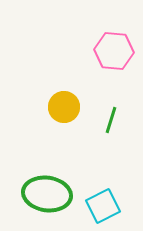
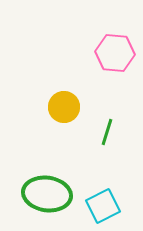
pink hexagon: moved 1 px right, 2 px down
green line: moved 4 px left, 12 px down
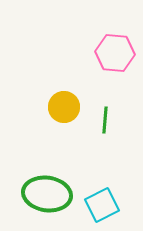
green line: moved 2 px left, 12 px up; rotated 12 degrees counterclockwise
cyan square: moved 1 px left, 1 px up
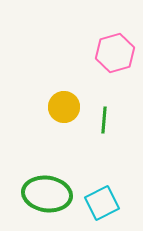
pink hexagon: rotated 21 degrees counterclockwise
green line: moved 1 px left
cyan square: moved 2 px up
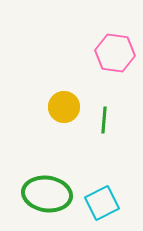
pink hexagon: rotated 24 degrees clockwise
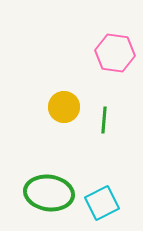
green ellipse: moved 2 px right, 1 px up
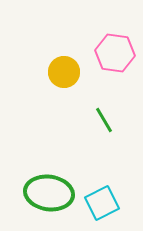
yellow circle: moved 35 px up
green line: rotated 36 degrees counterclockwise
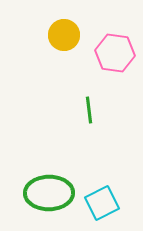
yellow circle: moved 37 px up
green line: moved 15 px left, 10 px up; rotated 24 degrees clockwise
green ellipse: rotated 9 degrees counterclockwise
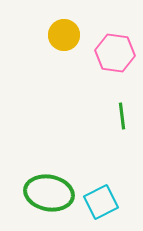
green line: moved 33 px right, 6 px down
green ellipse: rotated 12 degrees clockwise
cyan square: moved 1 px left, 1 px up
